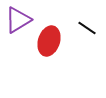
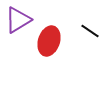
black line: moved 3 px right, 3 px down
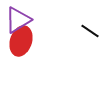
red ellipse: moved 28 px left
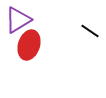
red ellipse: moved 8 px right, 4 px down
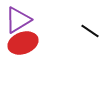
red ellipse: moved 6 px left, 2 px up; rotated 52 degrees clockwise
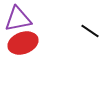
purple triangle: moved 1 px up; rotated 20 degrees clockwise
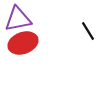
black line: moved 2 px left; rotated 24 degrees clockwise
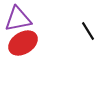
red ellipse: rotated 12 degrees counterclockwise
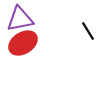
purple triangle: moved 2 px right
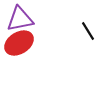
red ellipse: moved 4 px left
